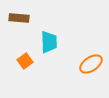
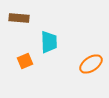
orange square: rotated 14 degrees clockwise
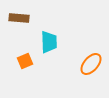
orange ellipse: rotated 15 degrees counterclockwise
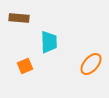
orange square: moved 5 px down
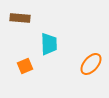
brown rectangle: moved 1 px right
cyan trapezoid: moved 2 px down
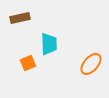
brown rectangle: rotated 18 degrees counterclockwise
orange square: moved 3 px right, 3 px up
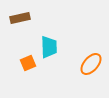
cyan trapezoid: moved 3 px down
